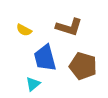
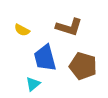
yellow semicircle: moved 2 px left
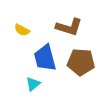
brown pentagon: moved 2 px left, 4 px up; rotated 12 degrees counterclockwise
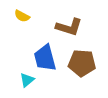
yellow semicircle: moved 14 px up
brown pentagon: moved 1 px right, 1 px down
cyan triangle: moved 6 px left, 4 px up
